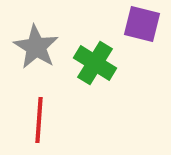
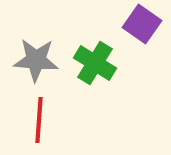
purple square: rotated 21 degrees clockwise
gray star: moved 13 px down; rotated 27 degrees counterclockwise
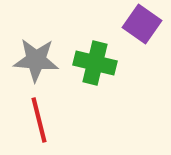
green cross: rotated 18 degrees counterclockwise
red line: rotated 18 degrees counterclockwise
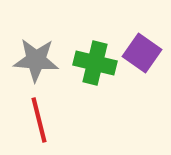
purple square: moved 29 px down
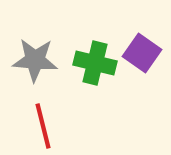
gray star: moved 1 px left
red line: moved 4 px right, 6 px down
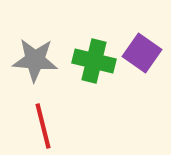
green cross: moved 1 px left, 2 px up
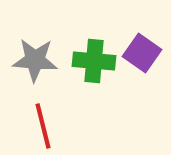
green cross: rotated 9 degrees counterclockwise
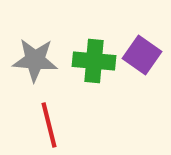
purple square: moved 2 px down
red line: moved 6 px right, 1 px up
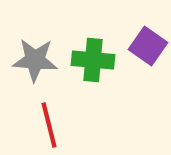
purple square: moved 6 px right, 9 px up
green cross: moved 1 px left, 1 px up
